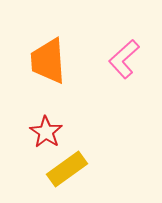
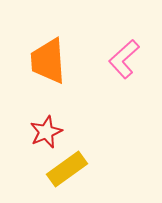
red star: rotated 16 degrees clockwise
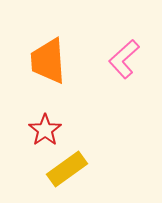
red star: moved 1 px left, 2 px up; rotated 12 degrees counterclockwise
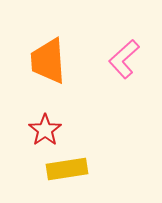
yellow rectangle: rotated 27 degrees clockwise
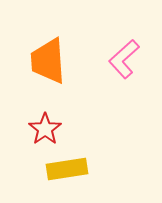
red star: moved 1 px up
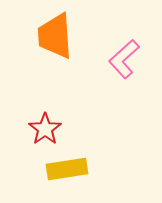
orange trapezoid: moved 7 px right, 25 px up
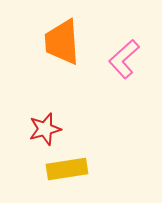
orange trapezoid: moved 7 px right, 6 px down
red star: rotated 20 degrees clockwise
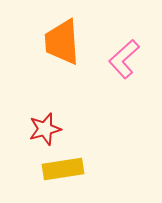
yellow rectangle: moved 4 px left
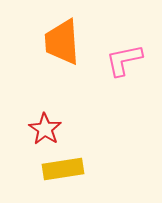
pink L-shape: moved 1 px down; rotated 30 degrees clockwise
red star: rotated 24 degrees counterclockwise
